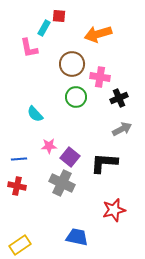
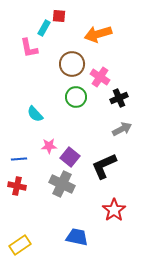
pink cross: rotated 24 degrees clockwise
black L-shape: moved 3 px down; rotated 28 degrees counterclockwise
gray cross: moved 1 px down
red star: rotated 20 degrees counterclockwise
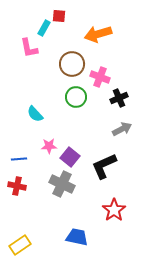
pink cross: rotated 12 degrees counterclockwise
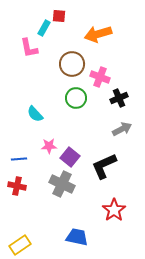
green circle: moved 1 px down
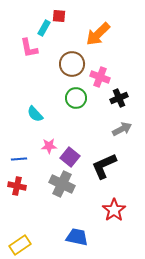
orange arrow: rotated 28 degrees counterclockwise
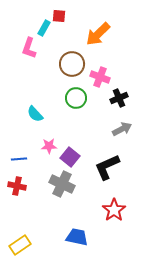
pink L-shape: rotated 30 degrees clockwise
black L-shape: moved 3 px right, 1 px down
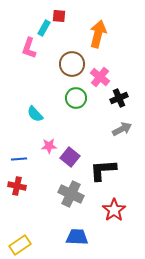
orange arrow: rotated 148 degrees clockwise
pink cross: rotated 18 degrees clockwise
black L-shape: moved 4 px left, 3 px down; rotated 20 degrees clockwise
gray cross: moved 9 px right, 10 px down
blue trapezoid: rotated 10 degrees counterclockwise
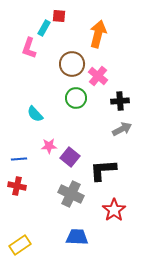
pink cross: moved 2 px left, 1 px up
black cross: moved 1 px right, 3 px down; rotated 18 degrees clockwise
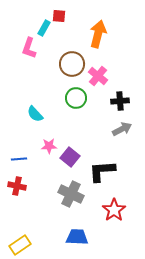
black L-shape: moved 1 px left, 1 px down
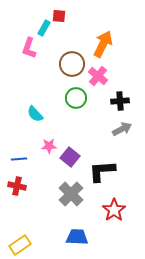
orange arrow: moved 5 px right, 10 px down; rotated 12 degrees clockwise
gray cross: rotated 20 degrees clockwise
